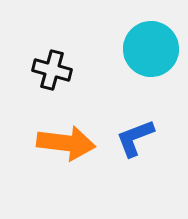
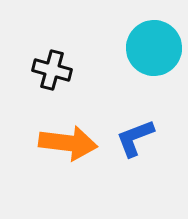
cyan circle: moved 3 px right, 1 px up
orange arrow: moved 2 px right
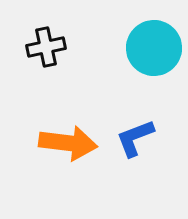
black cross: moved 6 px left, 23 px up; rotated 27 degrees counterclockwise
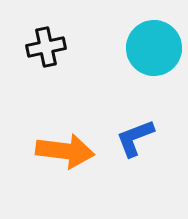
orange arrow: moved 3 px left, 8 px down
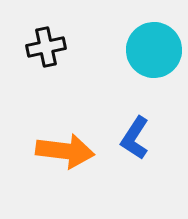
cyan circle: moved 2 px down
blue L-shape: rotated 36 degrees counterclockwise
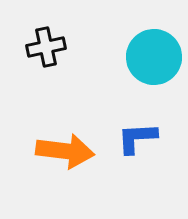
cyan circle: moved 7 px down
blue L-shape: moved 2 px right; rotated 54 degrees clockwise
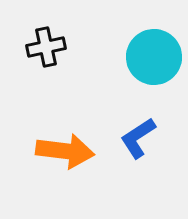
blue L-shape: moved 1 px right; rotated 30 degrees counterclockwise
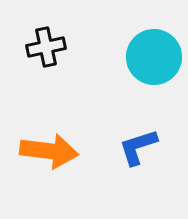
blue L-shape: moved 9 px down; rotated 15 degrees clockwise
orange arrow: moved 16 px left
